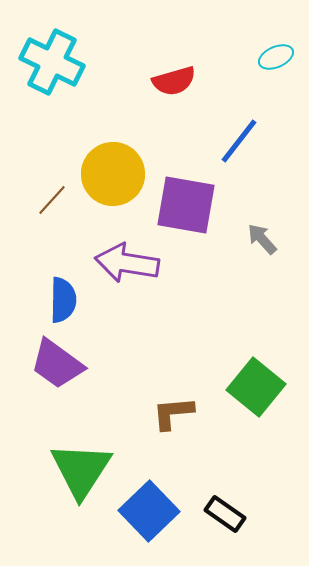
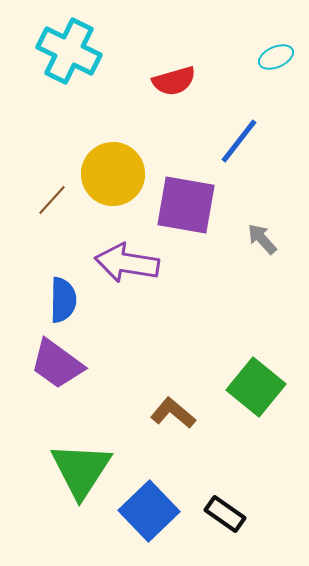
cyan cross: moved 17 px right, 11 px up
brown L-shape: rotated 45 degrees clockwise
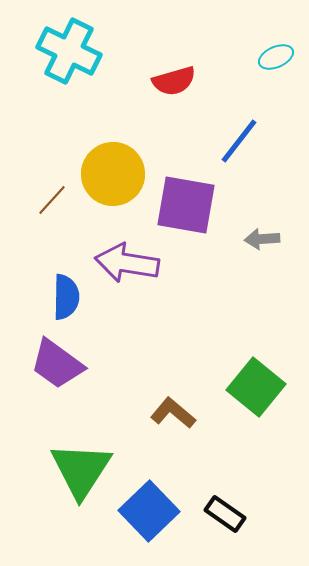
gray arrow: rotated 52 degrees counterclockwise
blue semicircle: moved 3 px right, 3 px up
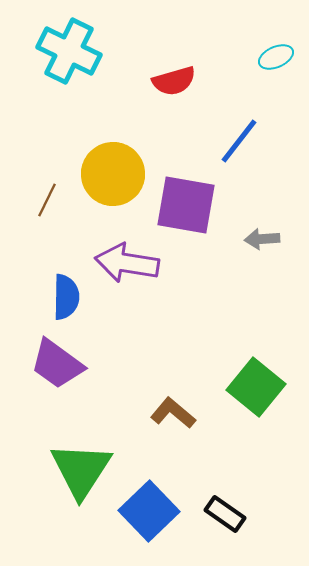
brown line: moved 5 px left; rotated 16 degrees counterclockwise
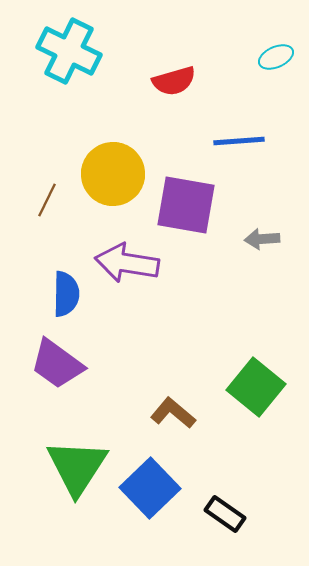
blue line: rotated 48 degrees clockwise
blue semicircle: moved 3 px up
green triangle: moved 4 px left, 3 px up
blue square: moved 1 px right, 23 px up
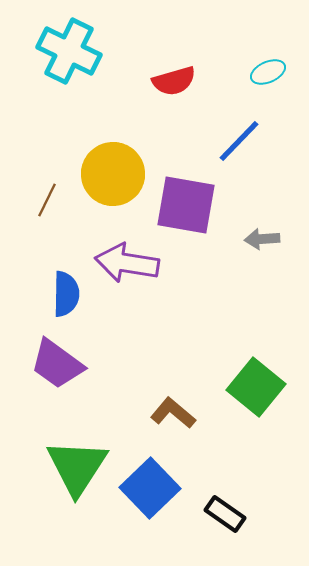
cyan ellipse: moved 8 px left, 15 px down
blue line: rotated 42 degrees counterclockwise
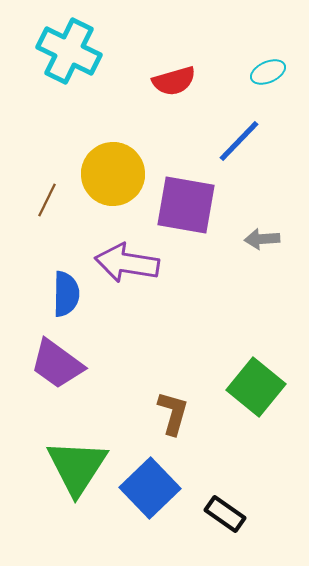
brown L-shape: rotated 66 degrees clockwise
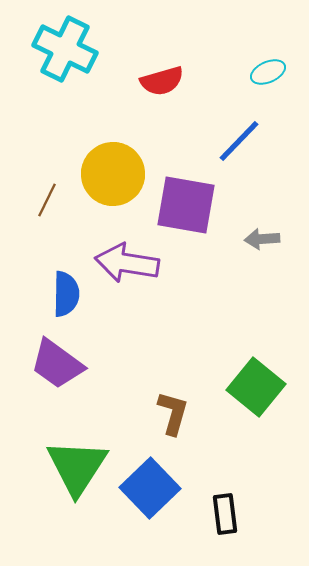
cyan cross: moved 4 px left, 2 px up
red semicircle: moved 12 px left
black rectangle: rotated 48 degrees clockwise
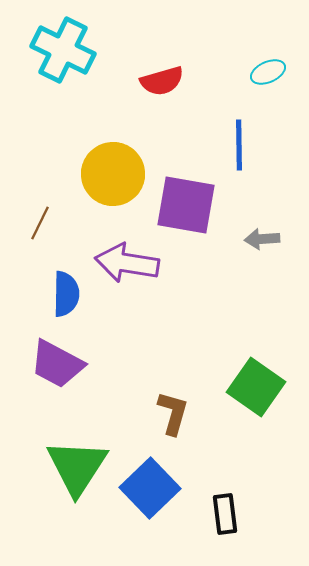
cyan cross: moved 2 px left, 1 px down
blue line: moved 4 px down; rotated 45 degrees counterclockwise
brown line: moved 7 px left, 23 px down
purple trapezoid: rotated 8 degrees counterclockwise
green square: rotated 4 degrees counterclockwise
